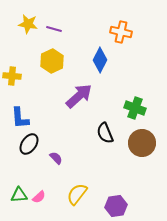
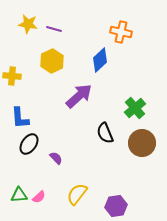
blue diamond: rotated 20 degrees clockwise
green cross: rotated 30 degrees clockwise
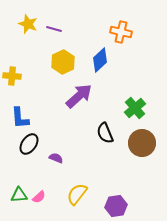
yellow star: rotated 12 degrees clockwise
yellow hexagon: moved 11 px right, 1 px down
purple semicircle: rotated 24 degrees counterclockwise
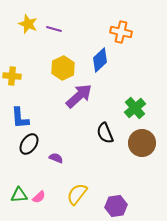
yellow hexagon: moved 6 px down
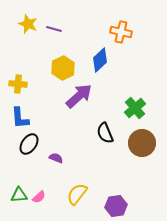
yellow cross: moved 6 px right, 8 px down
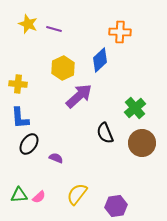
orange cross: moved 1 px left; rotated 10 degrees counterclockwise
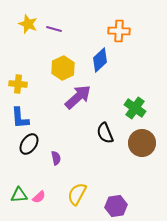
orange cross: moved 1 px left, 1 px up
purple arrow: moved 1 px left, 1 px down
green cross: rotated 15 degrees counterclockwise
purple semicircle: rotated 56 degrees clockwise
yellow semicircle: rotated 10 degrees counterclockwise
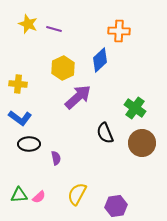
blue L-shape: rotated 50 degrees counterclockwise
black ellipse: rotated 55 degrees clockwise
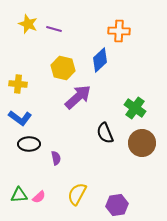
yellow hexagon: rotated 20 degrees counterclockwise
purple hexagon: moved 1 px right, 1 px up
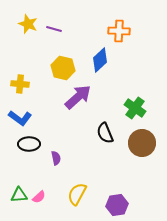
yellow cross: moved 2 px right
